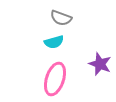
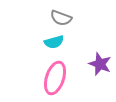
pink ellipse: moved 1 px up
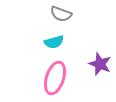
gray semicircle: moved 4 px up
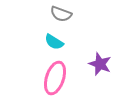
cyan semicircle: rotated 48 degrees clockwise
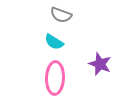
gray semicircle: moved 1 px down
pink ellipse: rotated 16 degrees counterclockwise
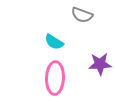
gray semicircle: moved 21 px right
purple star: rotated 25 degrees counterclockwise
